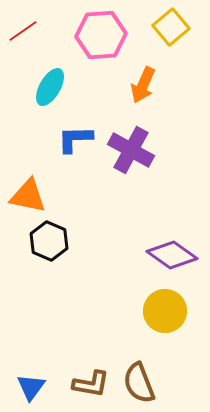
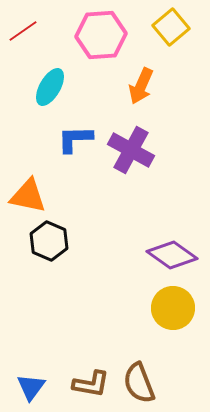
orange arrow: moved 2 px left, 1 px down
yellow circle: moved 8 px right, 3 px up
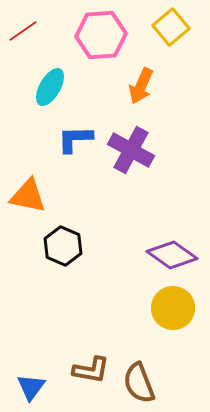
black hexagon: moved 14 px right, 5 px down
brown L-shape: moved 14 px up
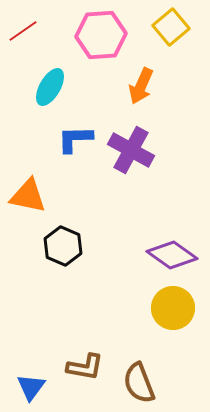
brown L-shape: moved 6 px left, 3 px up
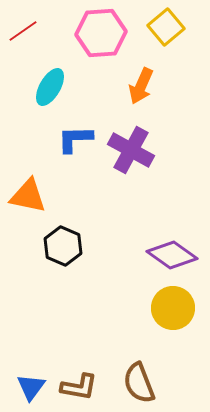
yellow square: moved 5 px left
pink hexagon: moved 2 px up
brown L-shape: moved 6 px left, 20 px down
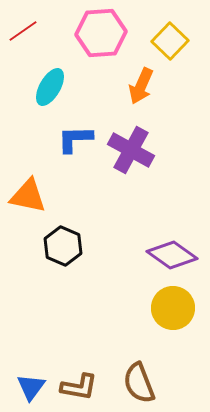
yellow square: moved 4 px right, 14 px down; rotated 6 degrees counterclockwise
